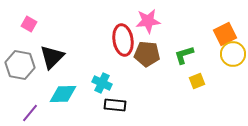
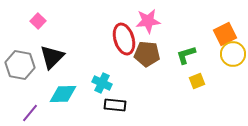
pink square: moved 9 px right, 3 px up; rotated 14 degrees clockwise
red ellipse: moved 1 px right, 1 px up; rotated 8 degrees counterclockwise
green L-shape: moved 2 px right
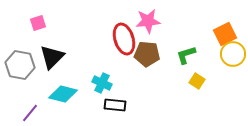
pink square: moved 2 px down; rotated 28 degrees clockwise
yellow square: rotated 35 degrees counterclockwise
cyan diamond: rotated 16 degrees clockwise
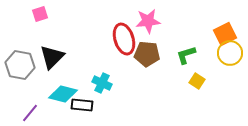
pink square: moved 2 px right, 9 px up
yellow circle: moved 3 px left, 1 px up
black rectangle: moved 33 px left
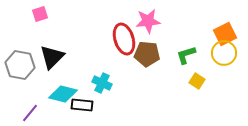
yellow circle: moved 6 px left
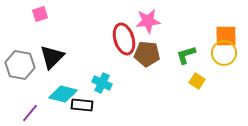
orange square: moved 1 px right, 2 px down; rotated 25 degrees clockwise
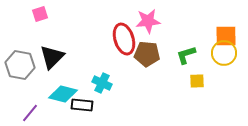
yellow square: rotated 35 degrees counterclockwise
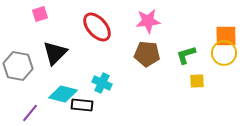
red ellipse: moved 27 px left, 12 px up; rotated 24 degrees counterclockwise
black triangle: moved 3 px right, 4 px up
gray hexagon: moved 2 px left, 1 px down
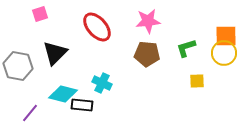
green L-shape: moved 7 px up
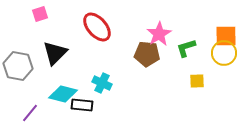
pink star: moved 11 px right, 13 px down; rotated 25 degrees counterclockwise
